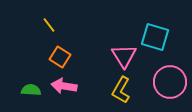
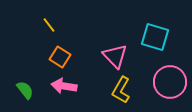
pink triangle: moved 9 px left; rotated 12 degrees counterclockwise
green semicircle: moved 6 px left; rotated 48 degrees clockwise
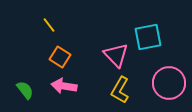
cyan square: moved 7 px left; rotated 28 degrees counterclockwise
pink triangle: moved 1 px right, 1 px up
pink circle: moved 1 px left, 1 px down
yellow L-shape: moved 1 px left
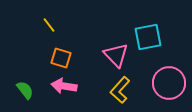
orange square: moved 1 px right, 1 px down; rotated 15 degrees counterclockwise
yellow L-shape: rotated 12 degrees clockwise
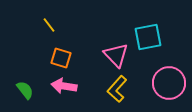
yellow L-shape: moved 3 px left, 1 px up
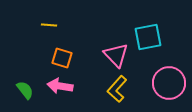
yellow line: rotated 49 degrees counterclockwise
orange square: moved 1 px right
pink arrow: moved 4 px left
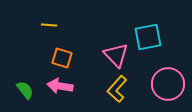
pink circle: moved 1 px left, 1 px down
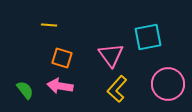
pink triangle: moved 5 px left; rotated 8 degrees clockwise
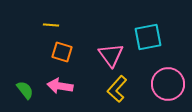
yellow line: moved 2 px right
orange square: moved 6 px up
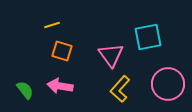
yellow line: moved 1 px right; rotated 21 degrees counterclockwise
orange square: moved 1 px up
yellow L-shape: moved 3 px right
